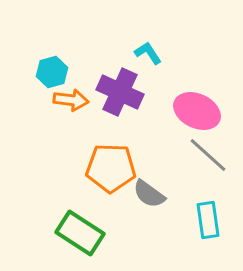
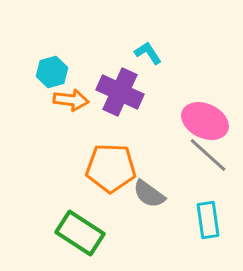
pink ellipse: moved 8 px right, 10 px down
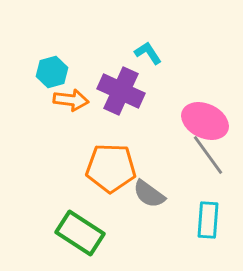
purple cross: moved 1 px right, 1 px up
gray line: rotated 12 degrees clockwise
cyan rectangle: rotated 12 degrees clockwise
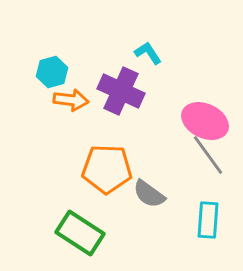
orange pentagon: moved 4 px left, 1 px down
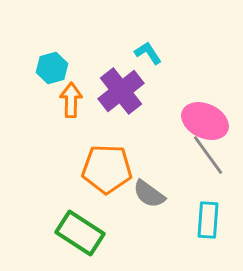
cyan hexagon: moved 4 px up
purple cross: rotated 27 degrees clockwise
orange arrow: rotated 96 degrees counterclockwise
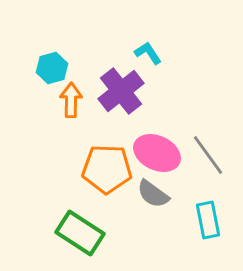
pink ellipse: moved 48 px left, 32 px down
gray semicircle: moved 4 px right
cyan rectangle: rotated 15 degrees counterclockwise
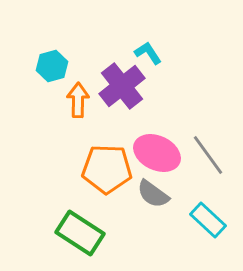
cyan hexagon: moved 2 px up
purple cross: moved 1 px right, 5 px up
orange arrow: moved 7 px right
cyan rectangle: rotated 36 degrees counterclockwise
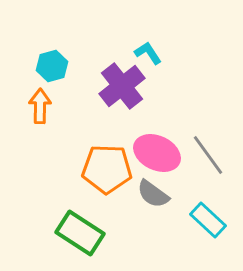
orange arrow: moved 38 px left, 6 px down
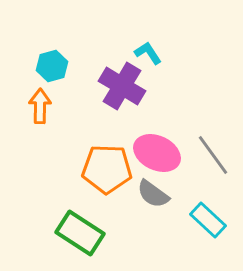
purple cross: rotated 21 degrees counterclockwise
gray line: moved 5 px right
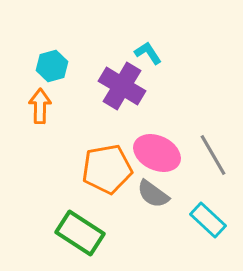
gray line: rotated 6 degrees clockwise
orange pentagon: rotated 12 degrees counterclockwise
